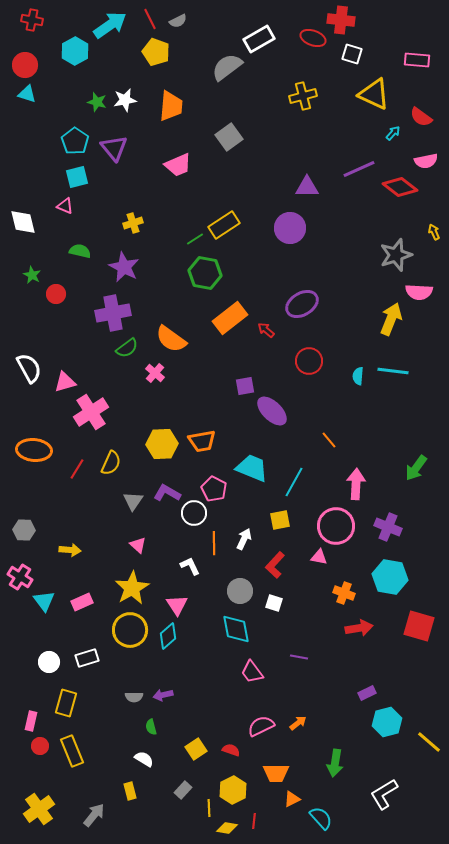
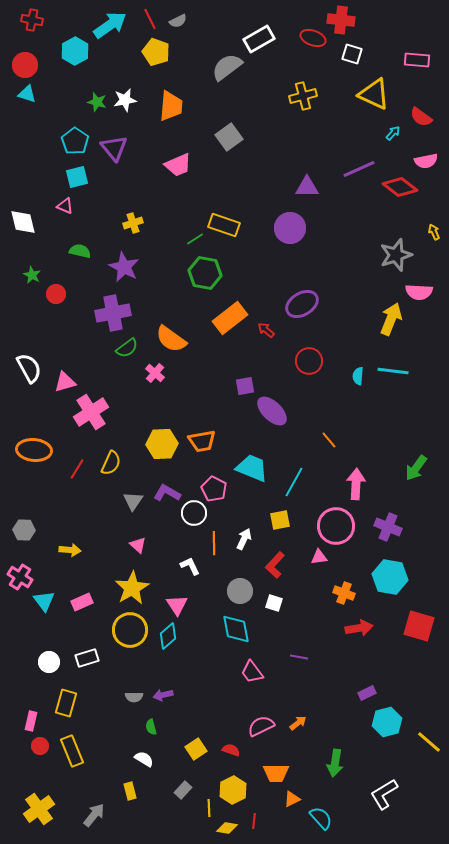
yellow rectangle at (224, 225): rotated 52 degrees clockwise
pink triangle at (319, 557): rotated 18 degrees counterclockwise
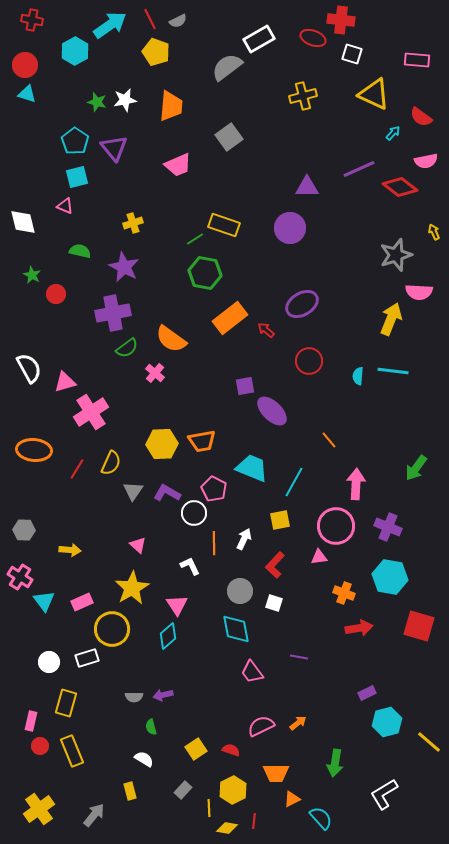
gray triangle at (133, 501): moved 10 px up
yellow circle at (130, 630): moved 18 px left, 1 px up
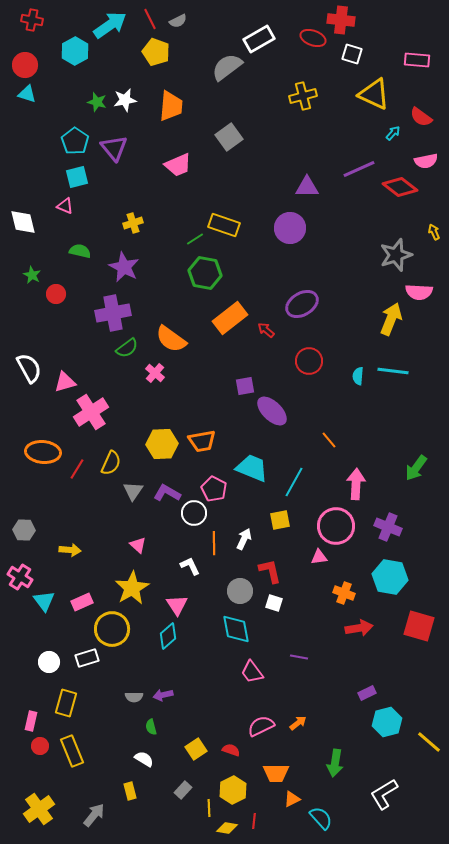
orange ellipse at (34, 450): moved 9 px right, 2 px down
red L-shape at (275, 565): moved 5 px left, 6 px down; rotated 124 degrees clockwise
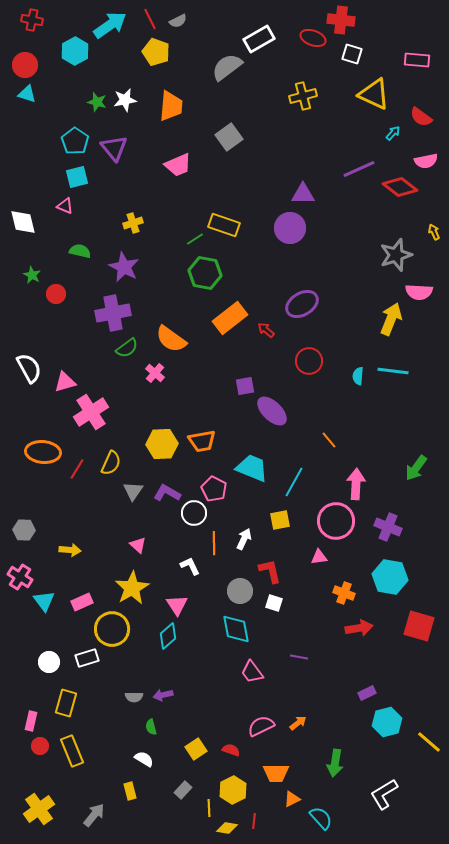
purple triangle at (307, 187): moved 4 px left, 7 px down
pink circle at (336, 526): moved 5 px up
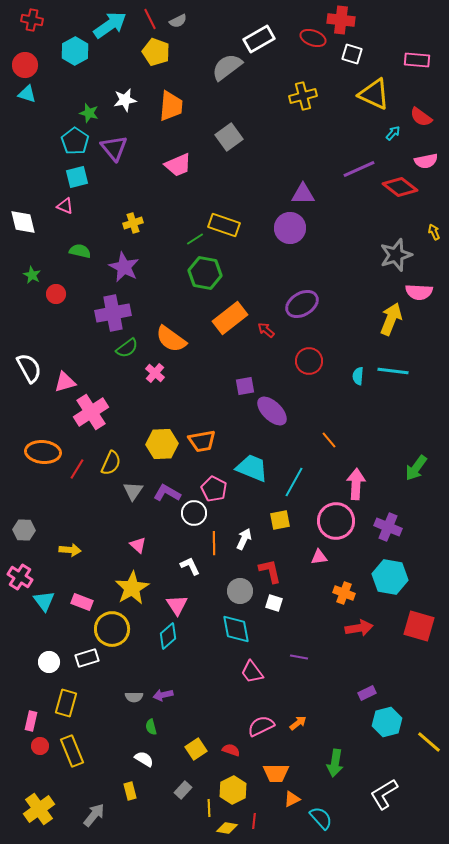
green star at (97, 102): moved 8 px left, 11 px down
pink rectangle at (82, 602): rotated 45 degrees clockwise
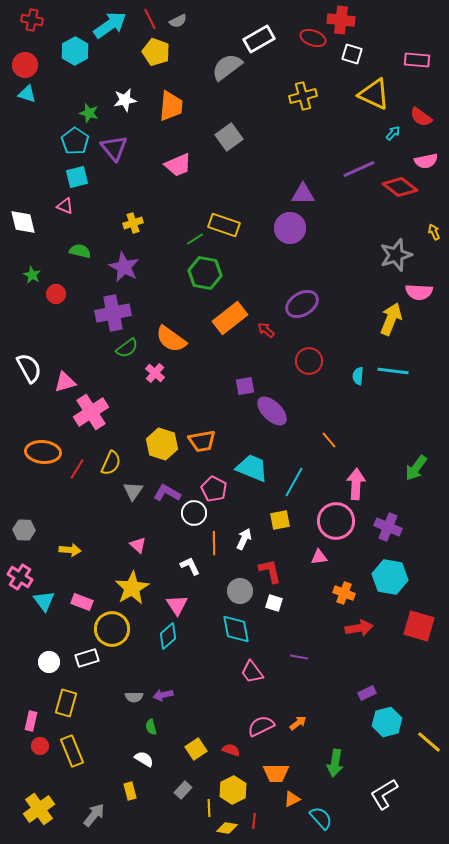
yellow hexagon at (162, 444): rotated 20 degrees clockwise
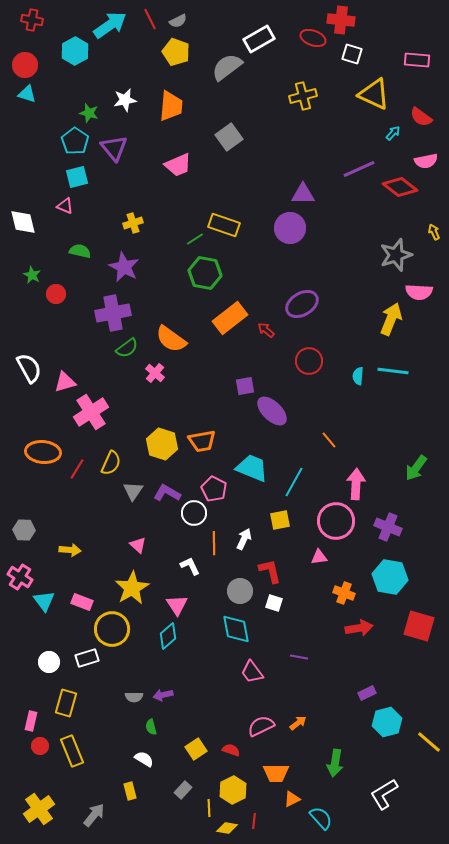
yellow pentagon at (156, 52): moved 20 px right
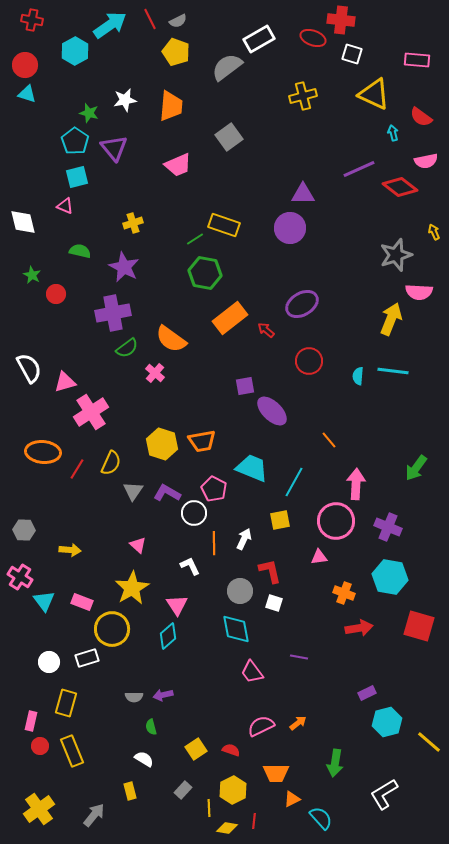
cyan arrow at (393, 133): rotated 56 degrees counterclockwise
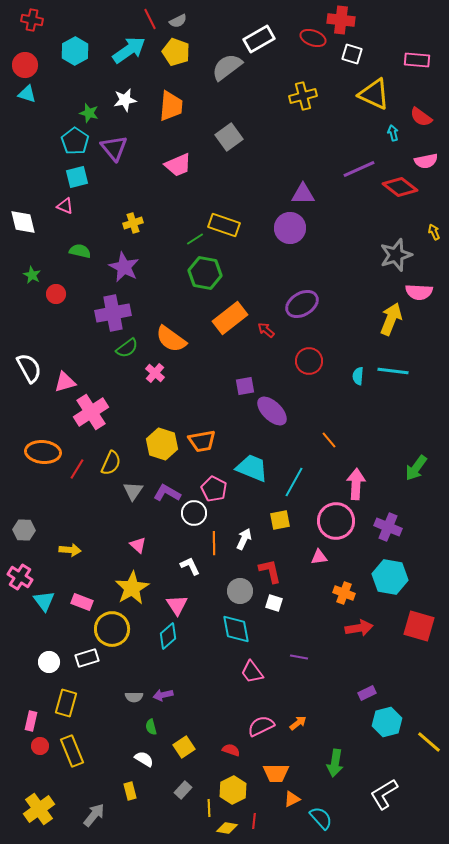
cyan arrow at (110, 25): moved 19 px right, 25 px down
yellow square at (196, 749): moved 12 px left, 2 px up
